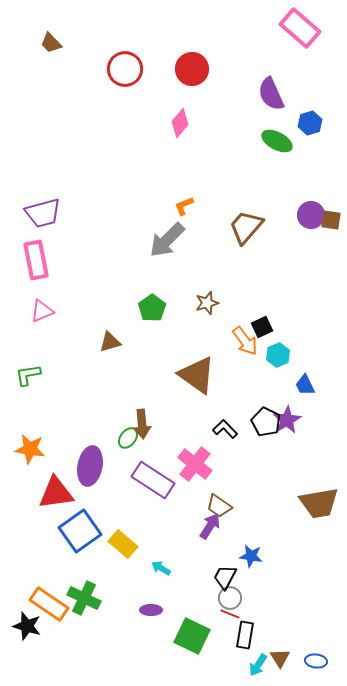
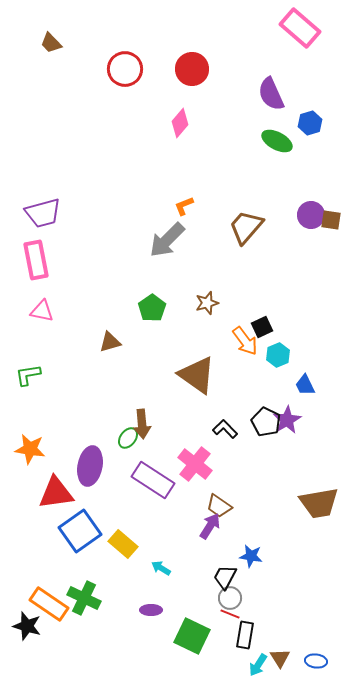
pink triangle at (42, 311): rotated 35 degrees clockwise
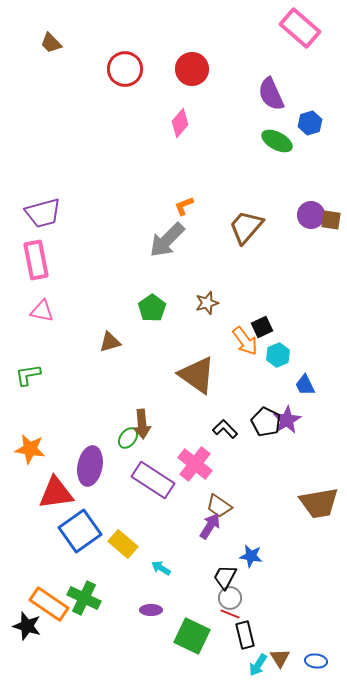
black rectangle at (245, 635): rotated 24 degrees counterclockwise
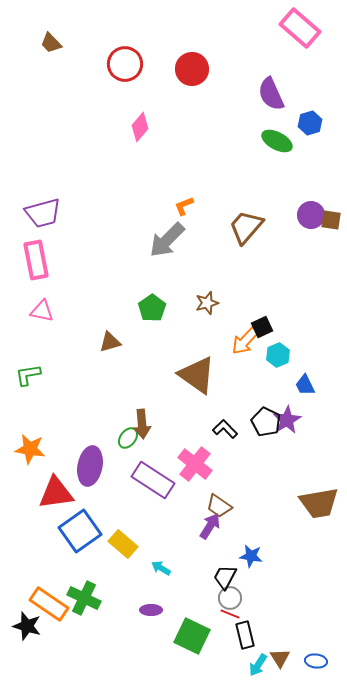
red circle at (125, 69): moved 5 px up
pink diamond at (180, 123): moved 40 px left, 4 px down
orange arrow at (245, 341): rotated 80 degrees clockwise
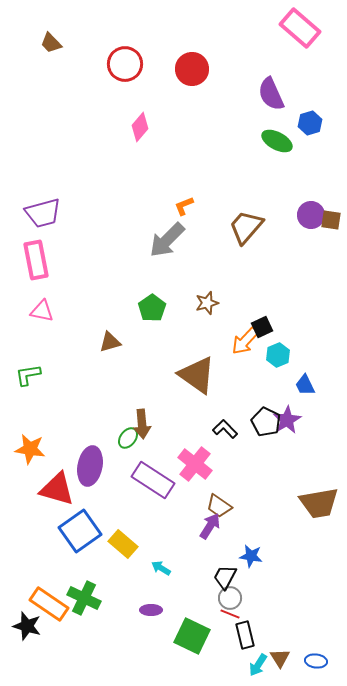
red triangle at (56, 493): moved 1 px right, 4 px up; rotated 24 degrees clockwise
